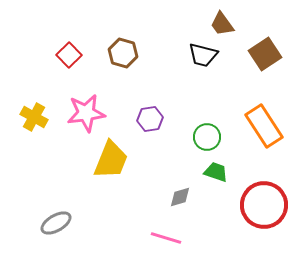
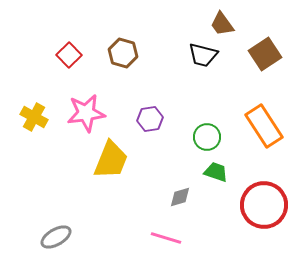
gray ellipse: moved 14 px down
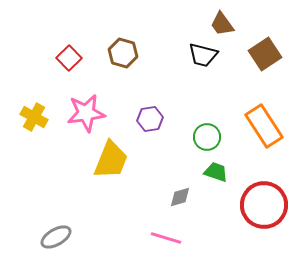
red square: moved 3 px down
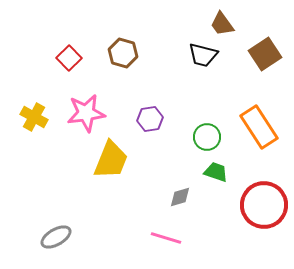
orange rectangle: moved 5 px left, 1 px down
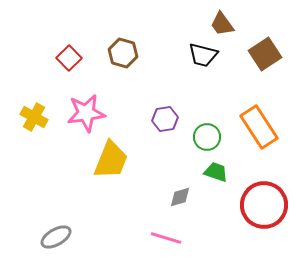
purple hexagon: moved 15 px right
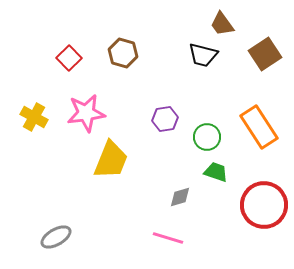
pink line: moved 2 px right
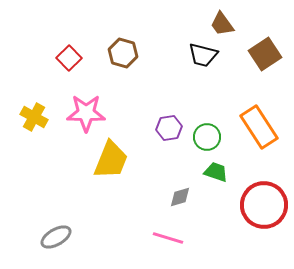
pink star: rotated 9 degrees clockwise
purple hexagon: moved 4 px right, 9 px down
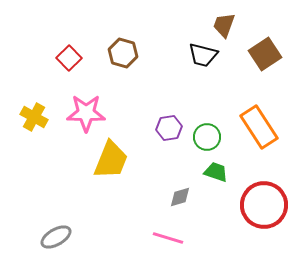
brown trapezoid: moved 2 px right, 1 px down; rotated 56 degrees clockwise
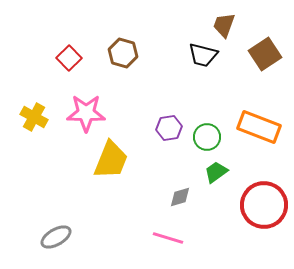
orange rectangle: rotated 36 degrees counterclockwise
green trapezoid: rotated 55 degrees counterclockwise
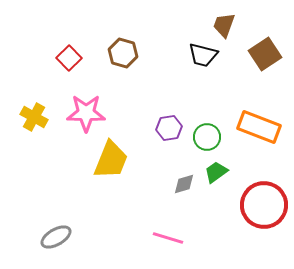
gray diamond: moved 4 px right, 13 px up
